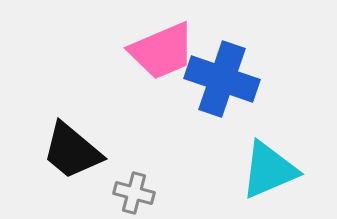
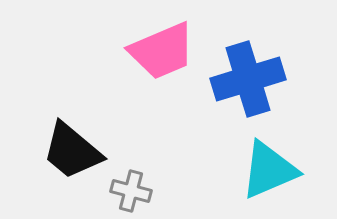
blue cross: moved 26 px right; rotated 36 degrees counterclockwise
gray cross: moved 3 px left, 2 px up
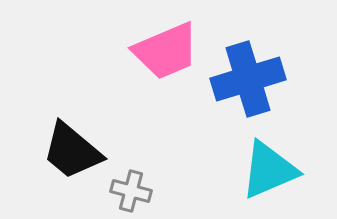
pink trapezoid: moved 4 px right
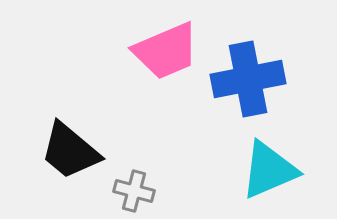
blue cross: rotated 6 degrees clockwise
black trapezoid: moved 2 px left
gray cross: moved 3 px right
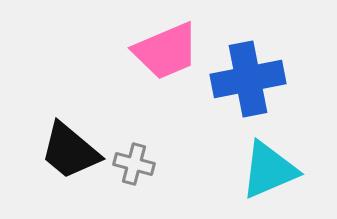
gray cross: moved 27 px up
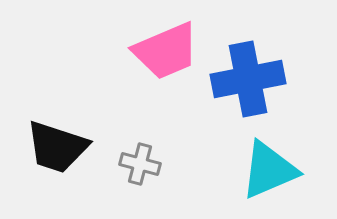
black trapezoid: moved 13 px left, 4 px up; rotated 22 degrees counterclockwise
gray cross: moved 6 px right
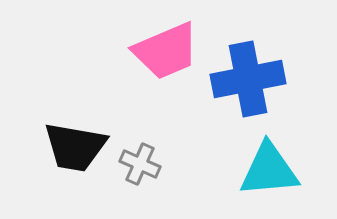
black trapezoid: moved 18 px right; rotated 8 degrees counterclockwise
gray cross: rotated 9 degrees clockwise
cyan triangle: rotated 18 degrees clockwise
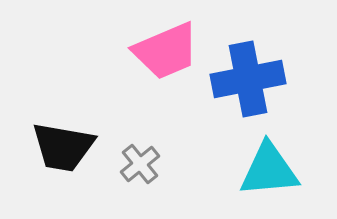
black trapezoid: moved 12 px left
gray cross: rotated 27 degrees clockwise
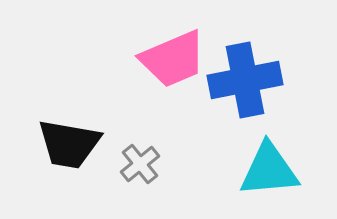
pink trapezoid: moved 7 px right, 8 px down
blue cross: moved 3 px left, 1 px down
black trapezoid: moved 6 px right, 3 px up
